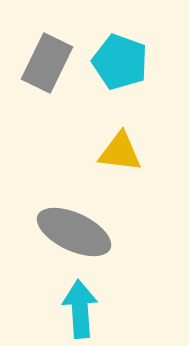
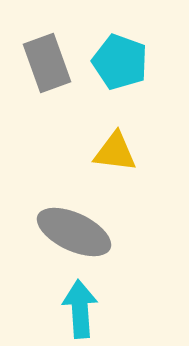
gray rectangle: rotated 46 degrees counterclockwise
yellow triangle: moved 5 px left
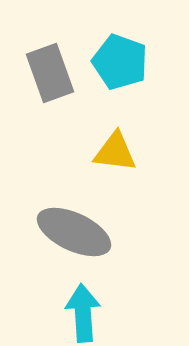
gray rectangle: moved 3 px right, 10 px down
cyan arrow: moved 3 px right, 4 px down
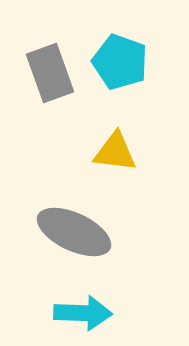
cyan arrow: rotated 96 degrees clockwise
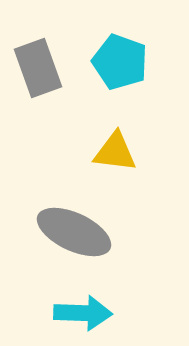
gray rectangle: moved 12 px left, 5 px up
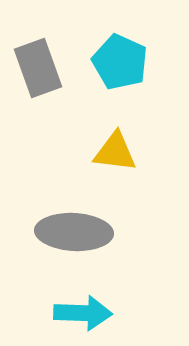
cyan pentagon: rotated 4 degrees clockwise
gray ellipse: rotated 22 degrees counterclockwise
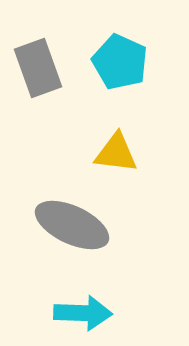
yellow triangle: moved 1 px right, 1 px down
gray ellipse: moved 2 px left, 7 px up; rotated 22 degrees clockwise
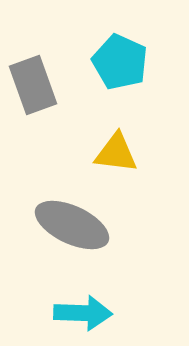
gray rectangle: moved 5 px left, 17 px down
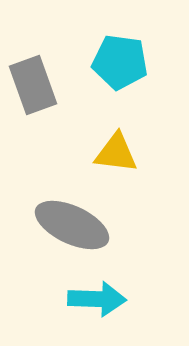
cyan pentagon: rotated 16 degrees counterclockwise
cyan arrow: moved 14 px right, 14 px up
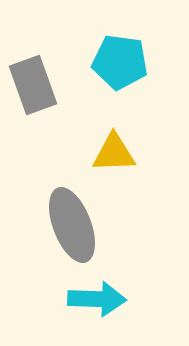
yellow triangle: moved 2 px left; rotated 9 degrees counterclockwise
gray ellipse: rotated 44 degrees clockwise
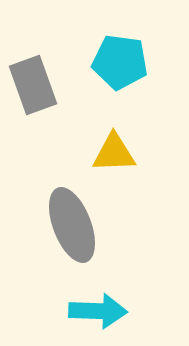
cyan arrow: moved 1 px right, 12 px down
